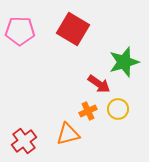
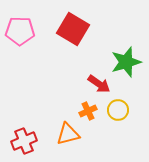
green star: moved 2 px right
yellow circle: moved 1 px down
red cross: rotated 15 degrees clockwise
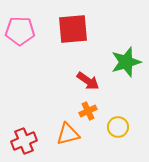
red square: rotated 36 degrees counterclockwise
red arrow: moved 11 px left, 3 px up
yellow circle: moved 17 px down
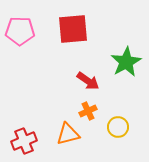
green star: rotated 12 degrees counterclockwise
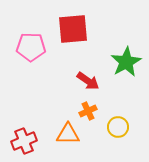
pink pentagon: moved 11 px right, 16 px down
orange triangle: rotated 15 degrees clockwise
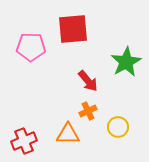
red arrow: rotated 15 degrees clockwise
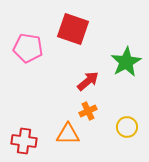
red square: rotated 24 degrees clockwise
pink pentagon: moved 3 px left, 1 px down; rotated 8 degrees clockwise
red arrow: rotated 90 degrees counterclockwise
yellow circle: moved 9 px right
red cross: rotated 30 degrees clockwise
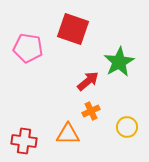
green star: moved 7 px left
orange cross: moved 3 px right
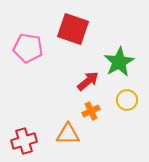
yellow circle: moved 27 px up
red cross: rotated 25 degrees counterclockwise
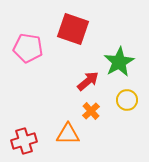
orange cross: rotated 18 degrees counterclockwise
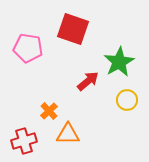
orange cross: moved 42 px left
